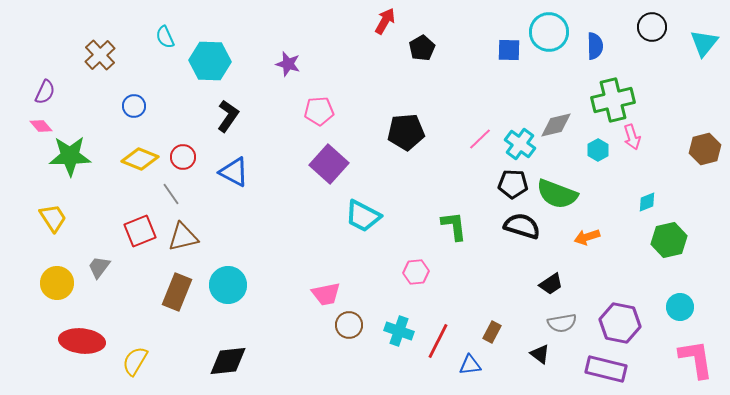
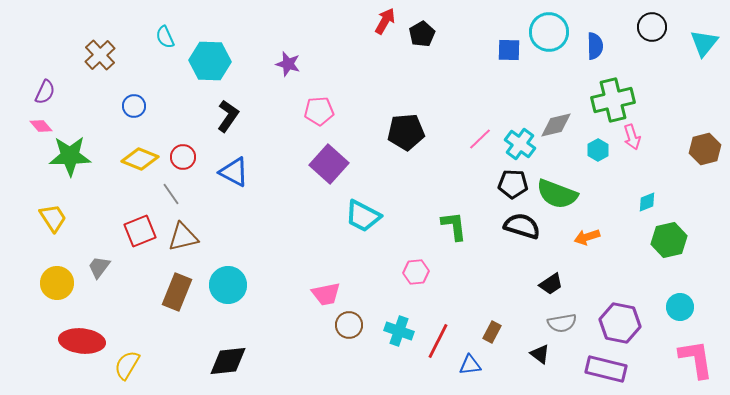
black pentagon at (422, 48): moved 14 px up
yellow semicircle at (135, 361): moved 8 px left, 4 px down
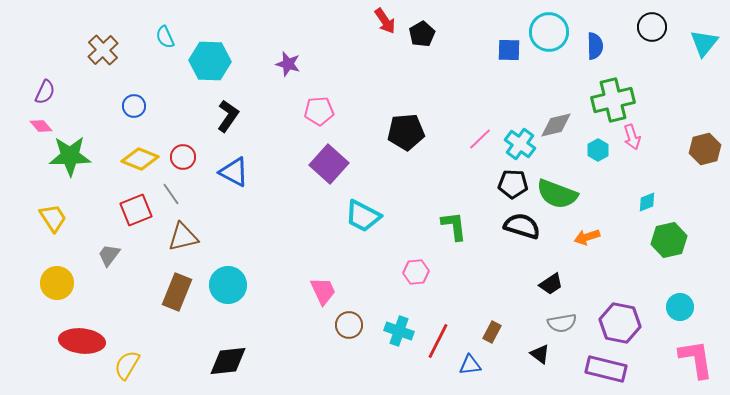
red arrow at (385, 21): rotated 116 degrees clockwise
brown cross at (100, 55): moved 3 px right, 5 px up
red square at (140, 231): moved 4 px left, 21 px up
gray trapezoid at (99, 267): moved 10 px right, 12 px up
pink trapezoid at (326, 294): moved 3 px left, 3 px up; rotated 104 degrees counterclockwise
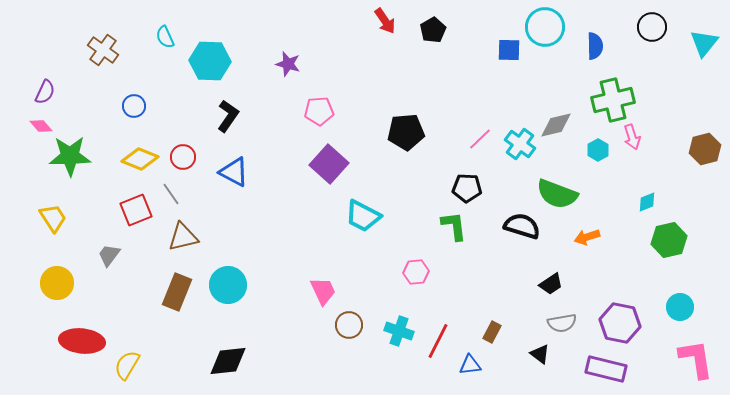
cyan circle at (549, 32): moved 4 px left, 5 px up
black pentagon at (422, 34): moved 11 px right, 4 px up
brown cross at (103, 50): rotated 12 degrees counterclockwise
black pentagon at (513, 184): moved 46 px left, 4 px down
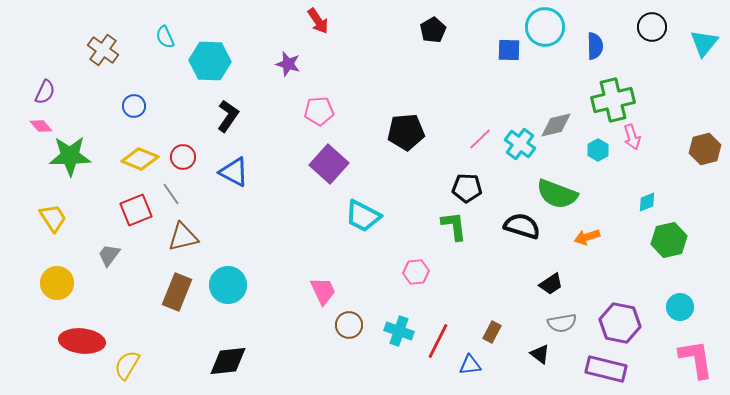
red arrow at (385, 21): moved 67 px left
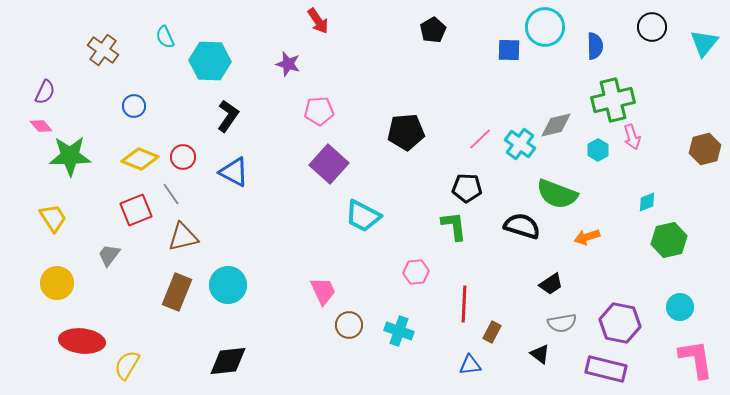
red line at (438, 341): moved 26 px right, 37 px up; rotated 24 degrees counterclockwise
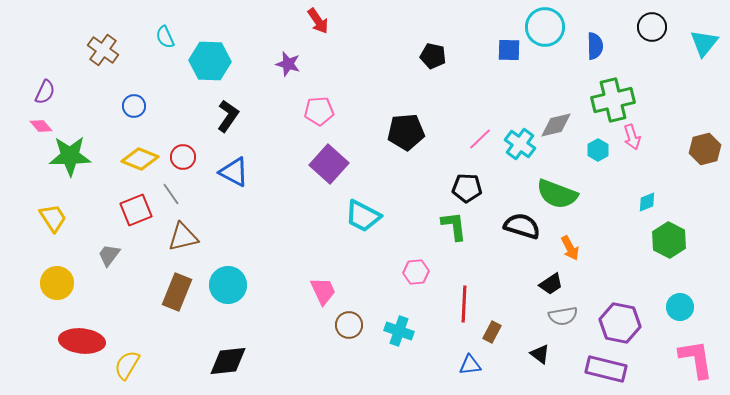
black pentagon at (433, 30): moved 26 px down; rotated 30 degrees counterclockwise
orange arrow at (587, 237): moved 17 px left, 11 px down; rotated 100 degrees counterclockwise
green hexagon at (669, 240): rotated 20 degrees counterclockwise
gray semicircle at (562, 323): moved 1 px right, 7 px up
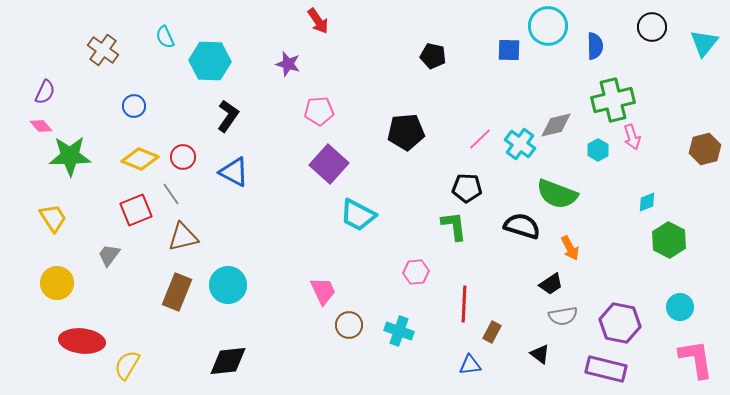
cyan circle at (545, 27): moved 3 px right, 1 px up
cyan trapezoid at (363, 216): moved 5 px left, 1 px up
